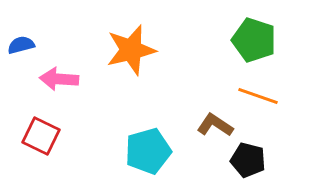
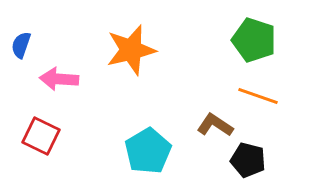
blue semicircle: rotated 56 degrees counterclockwise
cyan pentagon: rotated 15 degrees counterclockwise
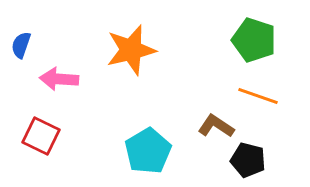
brown L-shape: moved 1 px right, 1 px down
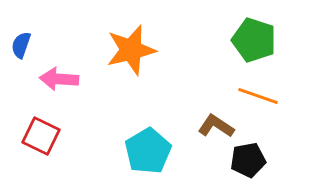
black pentagon: rotated 24 degrees counterclockwise
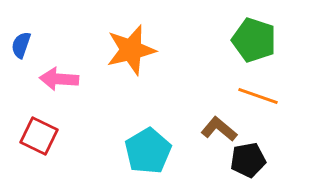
brown L-shape: moved 3 px right, 3 px down; rotated 6 degrees clockwise
red square: moved 2 px left
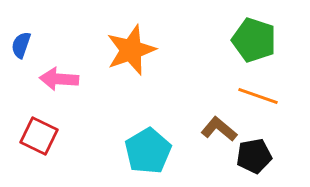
orange star: rotated 6 degrees counterclockwise
black pentagon: moved 6 px right, 4 px up
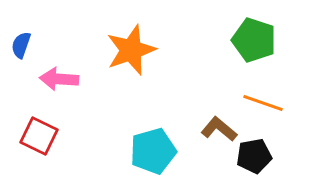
orange line: moved 5 px right, 7 px down
cyan pentagon: moved 5 px right; rotated 15 degrees clockwise
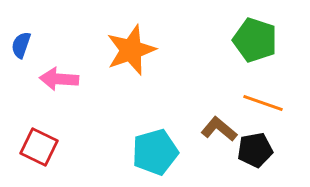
green pentagon: moved 1 px right
red square: moved 11 px down
cyan pentagon: moved 2 px right, 1 px down
black pentagon: moved 1 px right, 6 px up
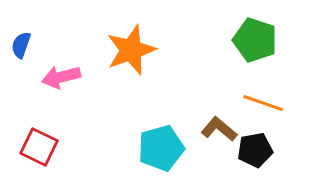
pink arrow: moved 2 px right, 2 px up; rotated 18 degrees counterclockwise
cyan pentagon: moved 6 px right, 4 px up
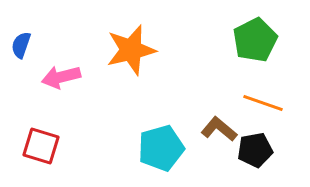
green pentagon: rotated 27 degrees clockwise
orange star: rotated 6 degrees clockwise
red square: moved 2 px right, 1 px up; rotated 9 degrees counterclockwise
